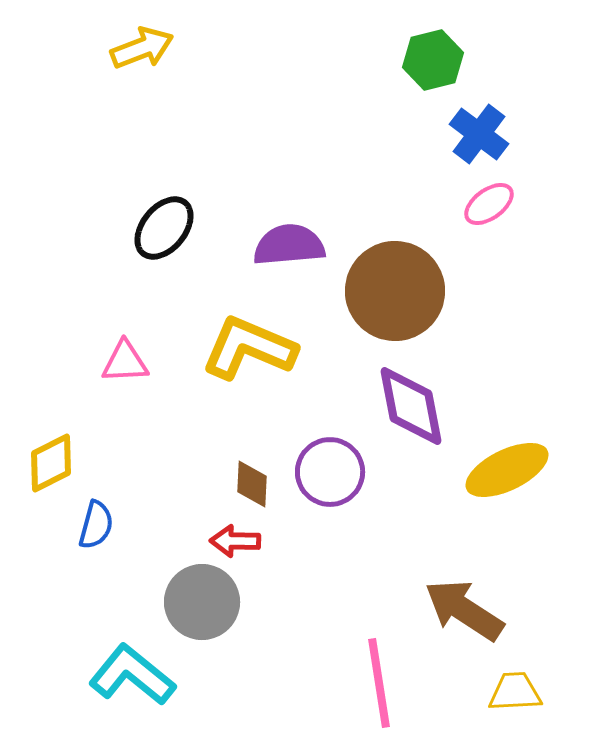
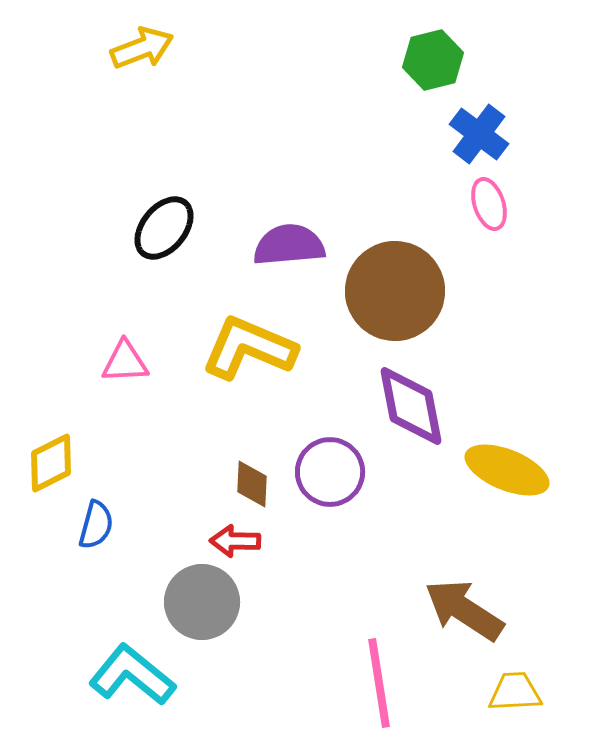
pink ellipse: rotated 72 degrees counterclockwise
yellow ellipse: rotated 48 degrees clockwise
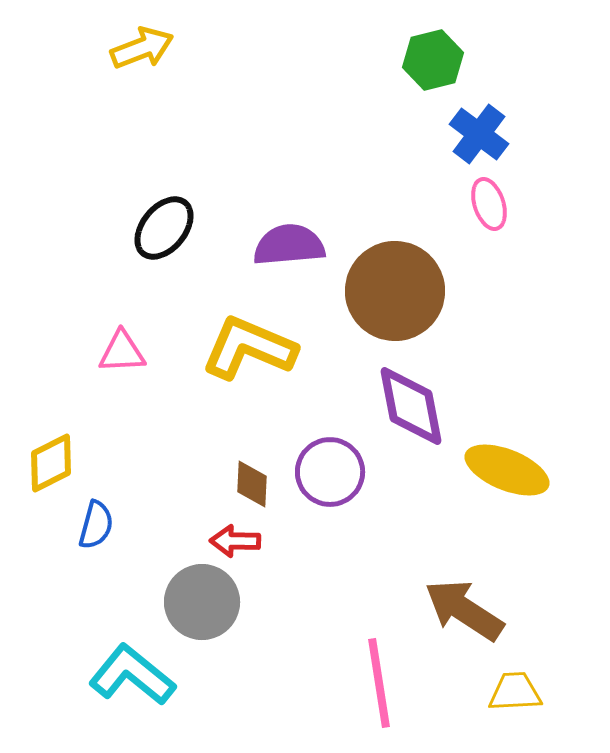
pink triangle: moved 3 px left, 10 px up
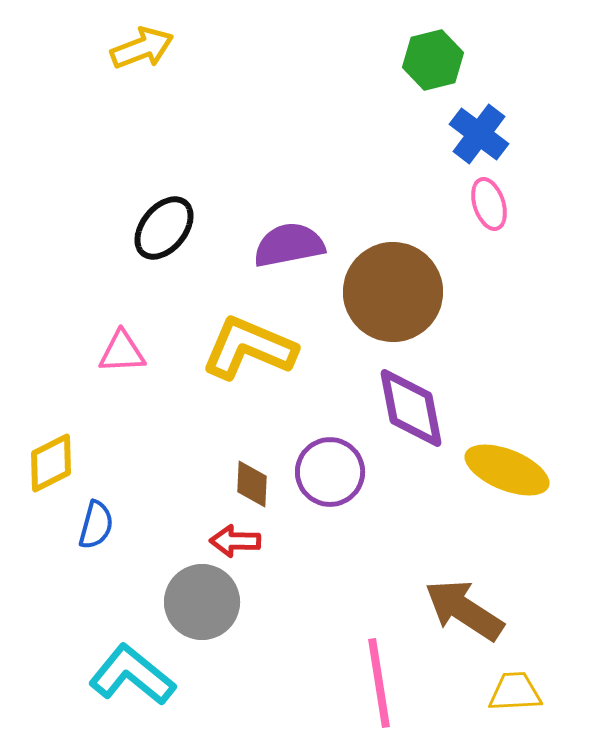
purple semicircle: rotated 6 degrees counterclockwise
brown circle: moved 2 px left, 1 px down
purple diamond: moved 2 px down
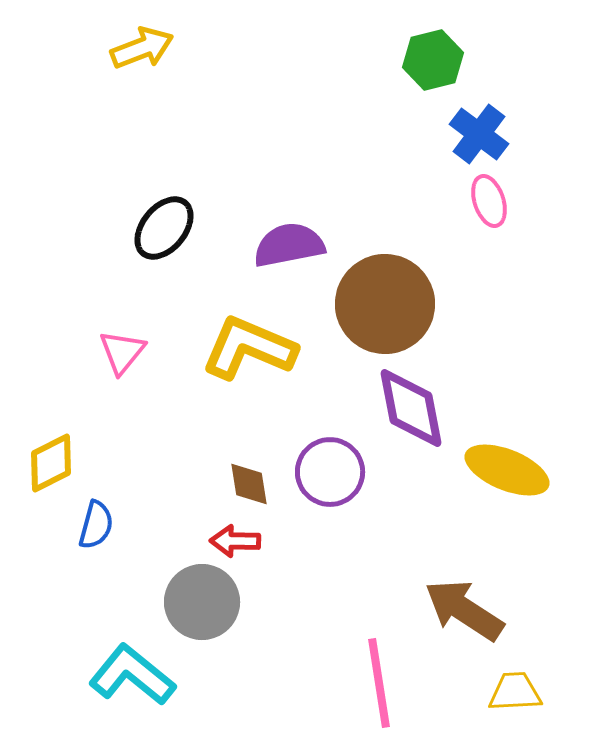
pink ellipse: moved 3 px up
brown circle: moved 8 px left, 12 px down
pink triangle: rotated 48 degrees counterclockwise
brown diamond: moved 3 px left; rotated 12 degrees counterclockwise
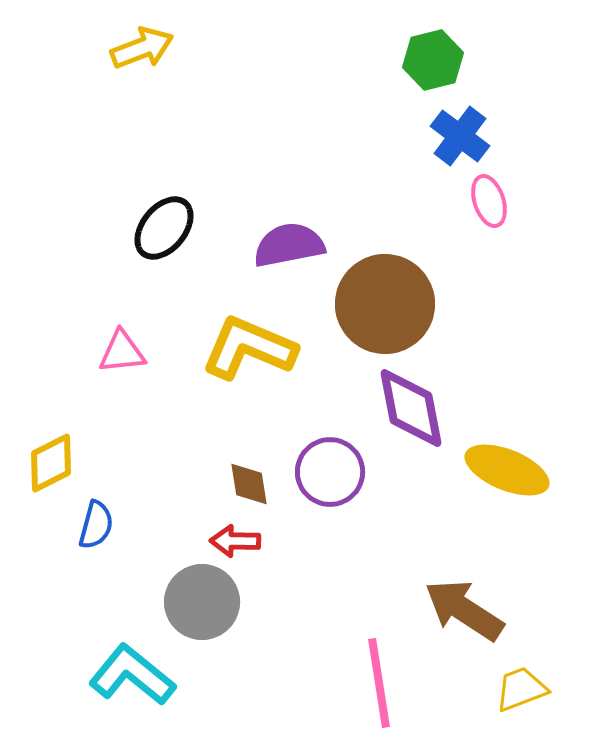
blue cross: moved 19 px left, 2 px down
pink triangle: rotated 45 degrees clockwise
yellow trapezoid: moved 6 px right, 3 px up; rotated 18 degrees counterclockwise
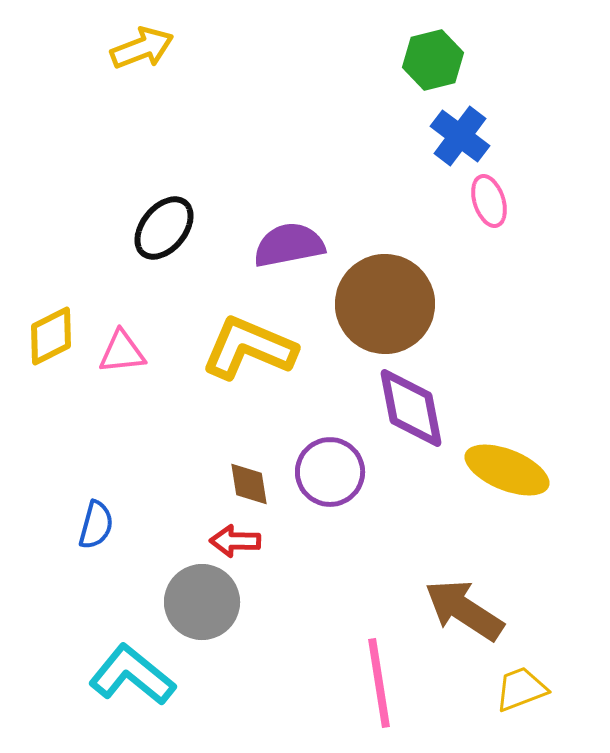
yellow diamond: moved 127 px up
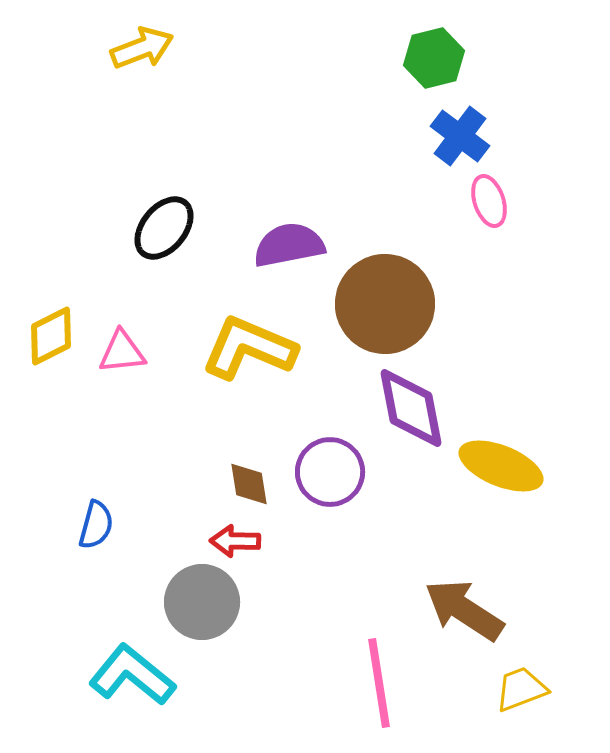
green hexagon: moved 1 px right, 2 px up
yellow ellipse: moved 6 px left, 4 px up
